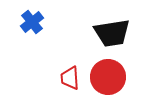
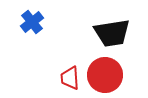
red circle: moved 3 px left, 2 px up
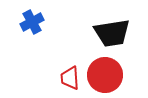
blue cross: rotated 10 degrees clockwise
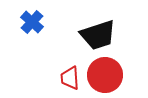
blue cross: rotated 20 degrees counterclockwise
black trapezoid: moved 14 px left, 2 px down; rotated 9 degrees counterclockwise
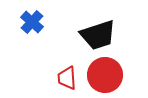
red trapezoid: moved 3 px left
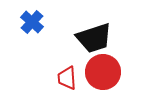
black trapezoid: moved 4 px left, 3 px down
red circle: moved 2 px left, 3 px up
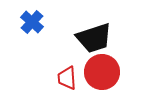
red circle: moved 1 px left
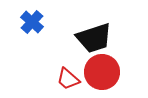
red trapezoid: moved 1 px right, 1 px down; rotated 45 degrees counterclockwise
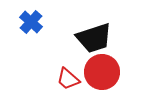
blue cross: moved 1 px left
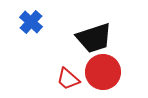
red circle: moved 1 px right
